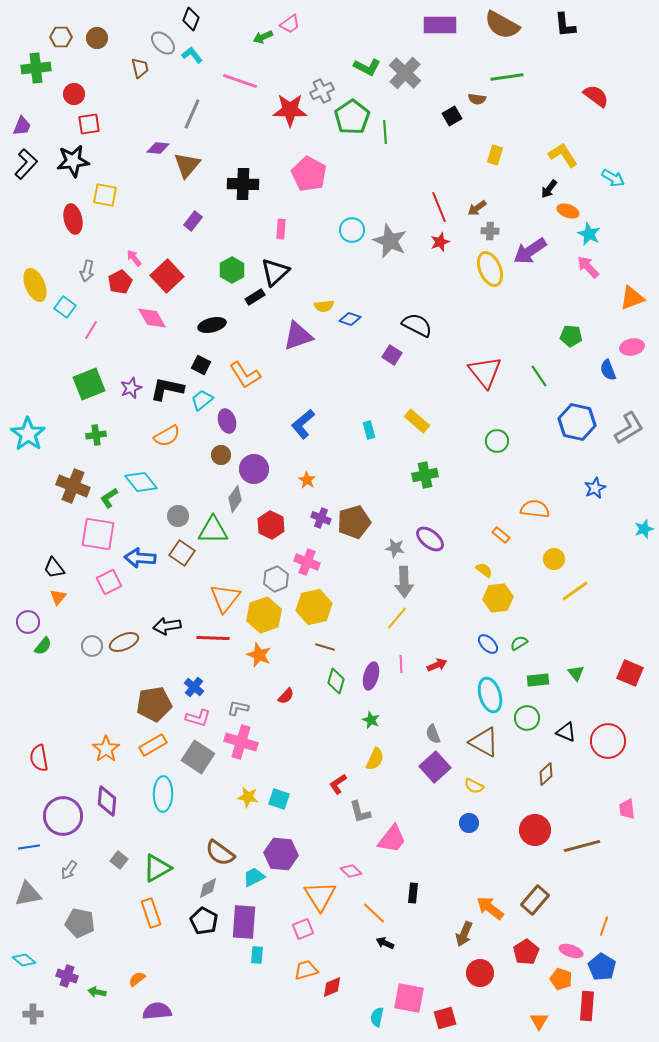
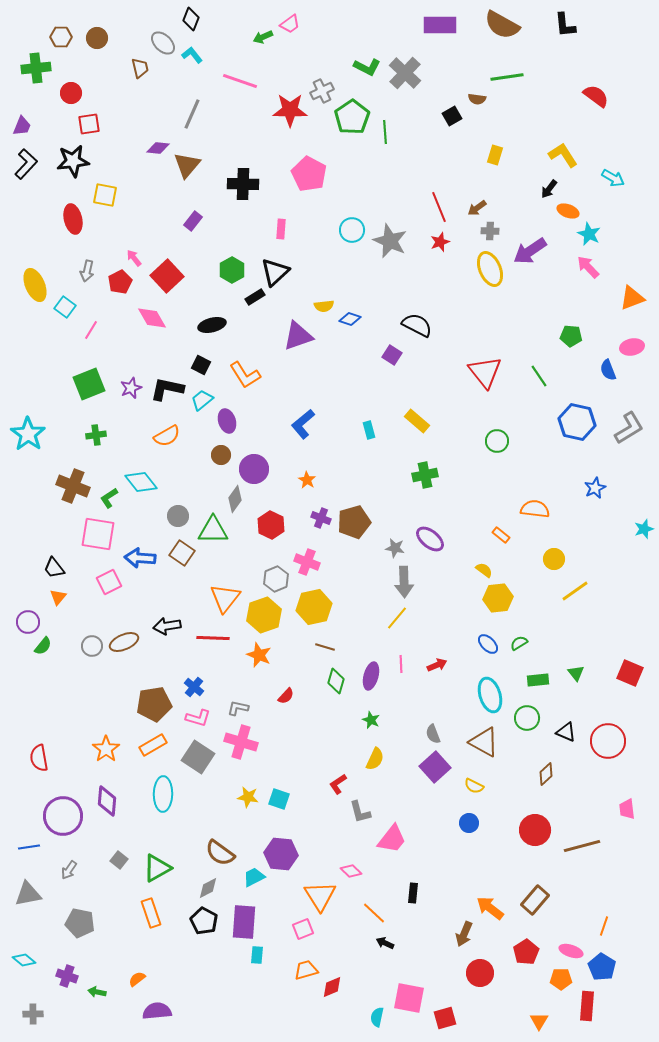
red circle at (74, 94): moved 3 px left, 1 px up
orange pentagon at (561, 979): rotated 20 degrees counterclockwise
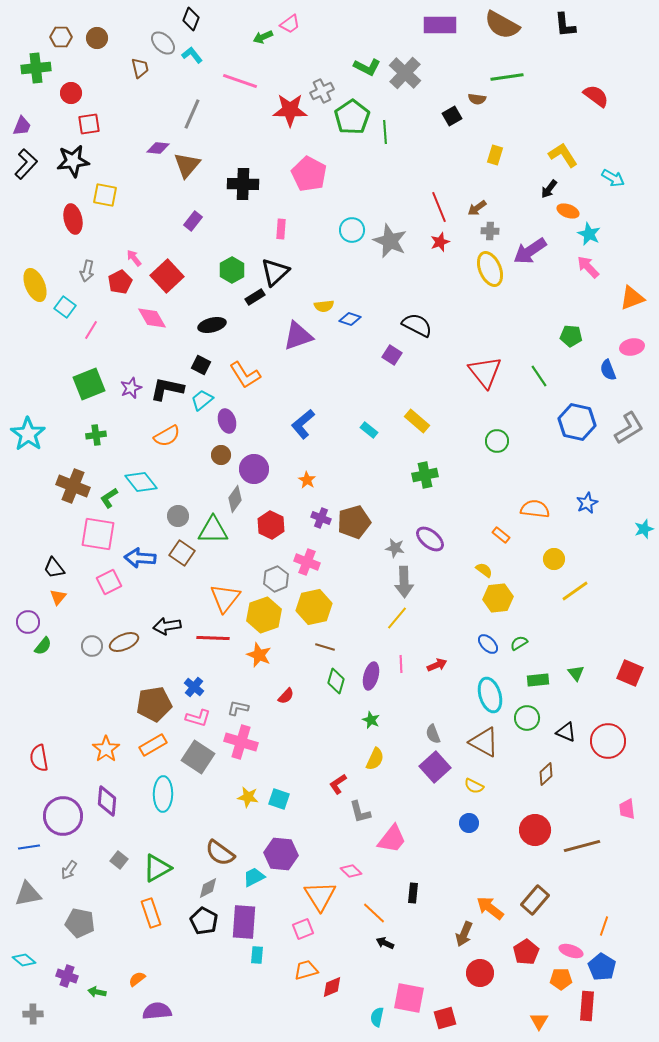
cyan rectangle at (369, 430): rotated 36 degrees counterclockwise
blue star at (595, 488): moved 8 px left, 15 px down
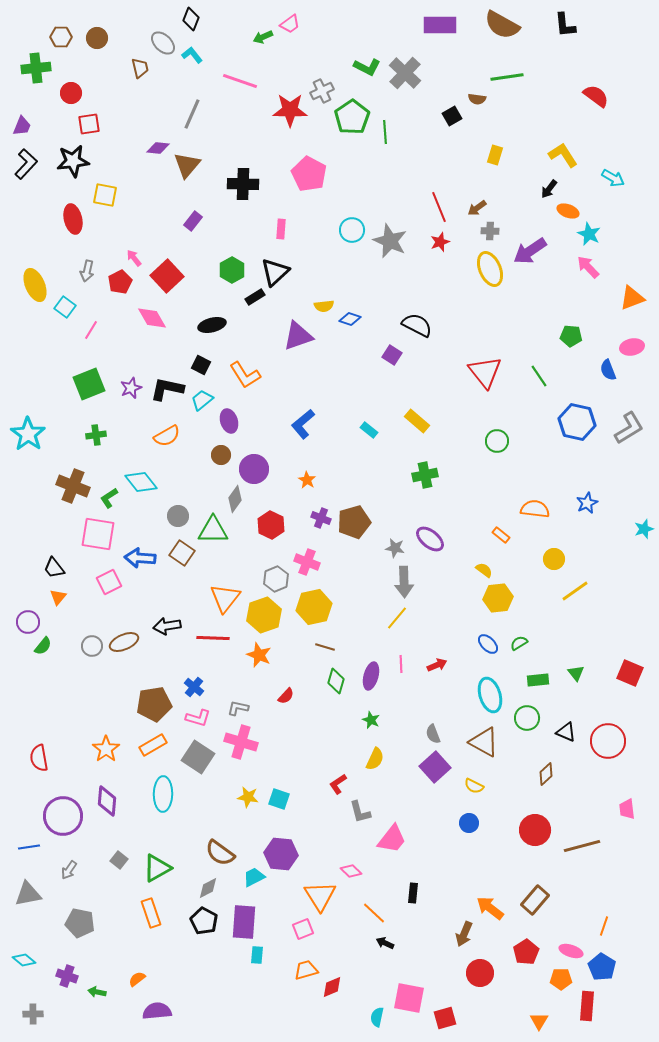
purple ellipse at (227, 421): moved 2 px right
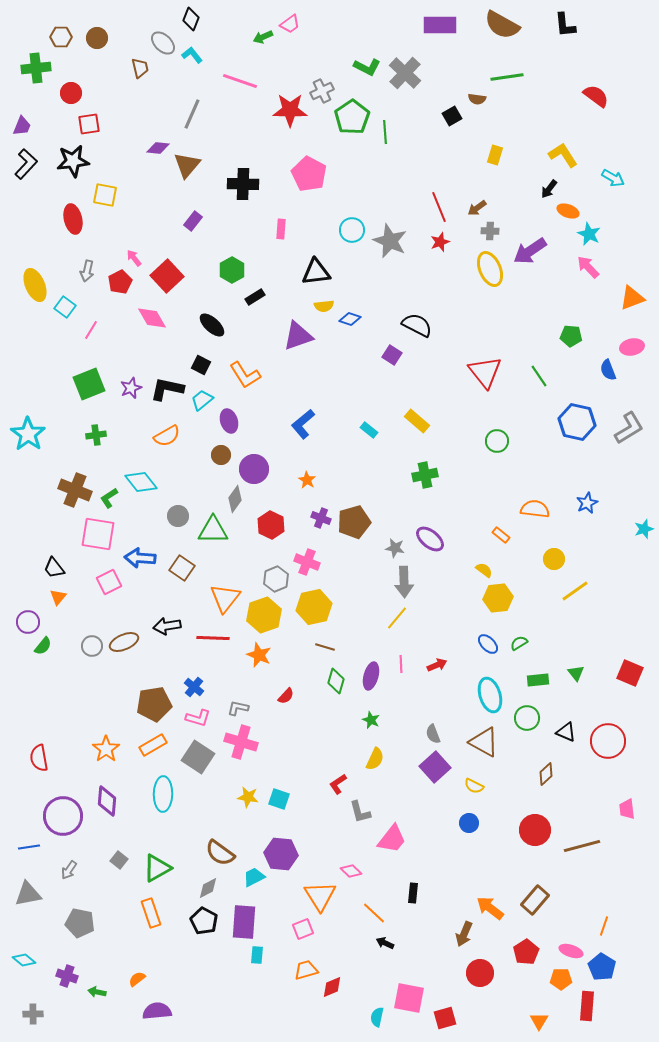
black triangle at (275, 272): moved 41 px right; rotated 36 degrees clockwise
black ellipse at (212, 325): rotated 56 degrees clockwise
brown cross at (73, 486): moved 2 px right, 4 px down
brown square at (182, 553): moved 15 px down
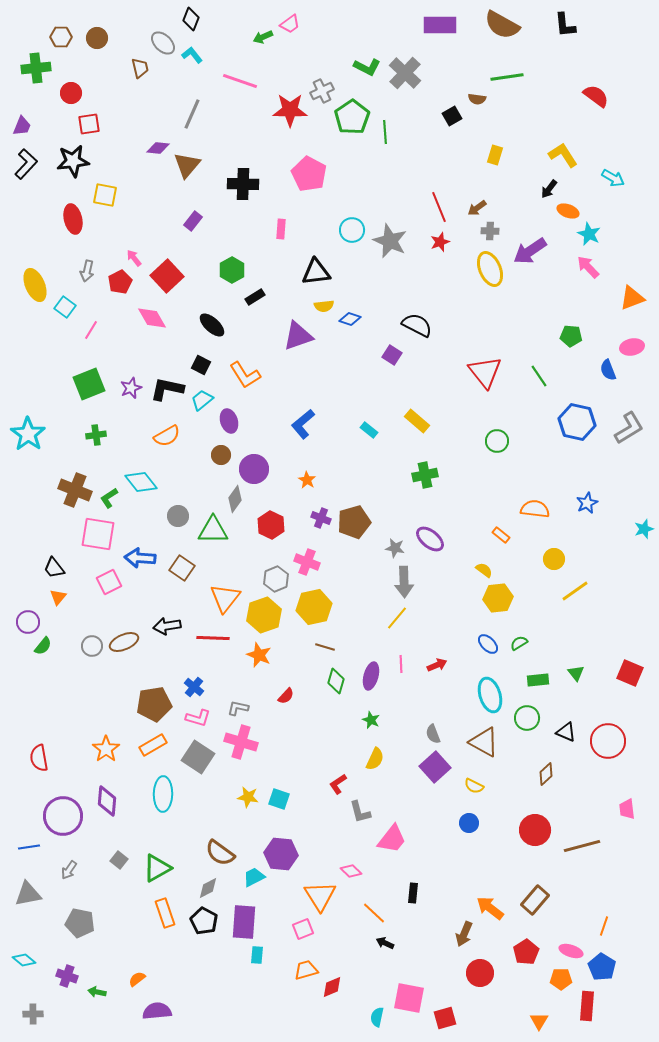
orange rectangle at (151, 913): moved 14 px right
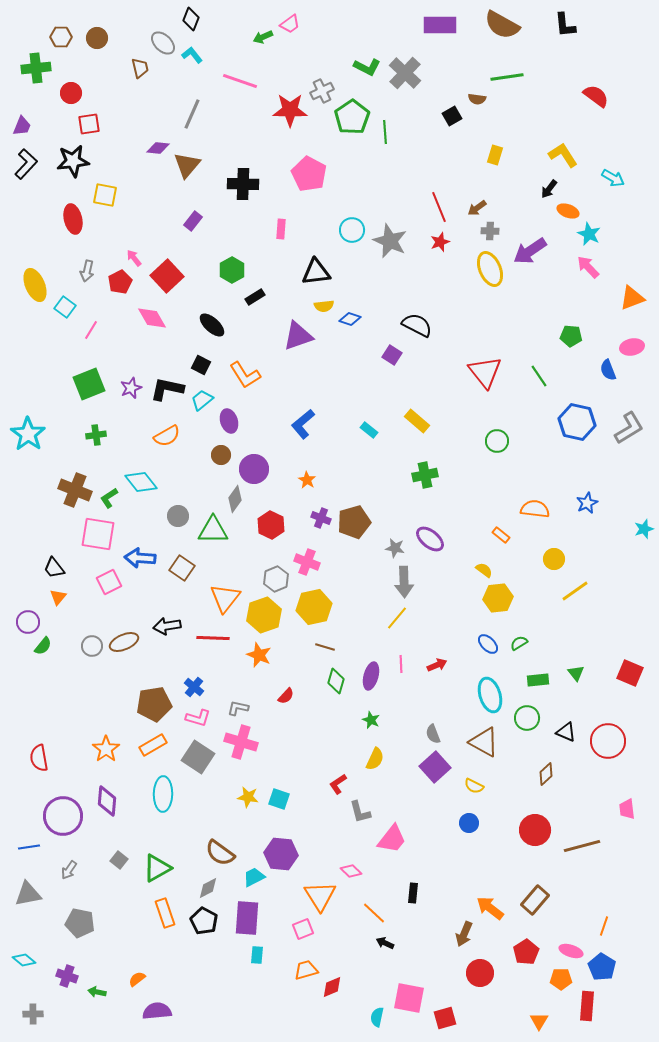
purple rectangle at (244, 922): moved 3 px right, 4 px up
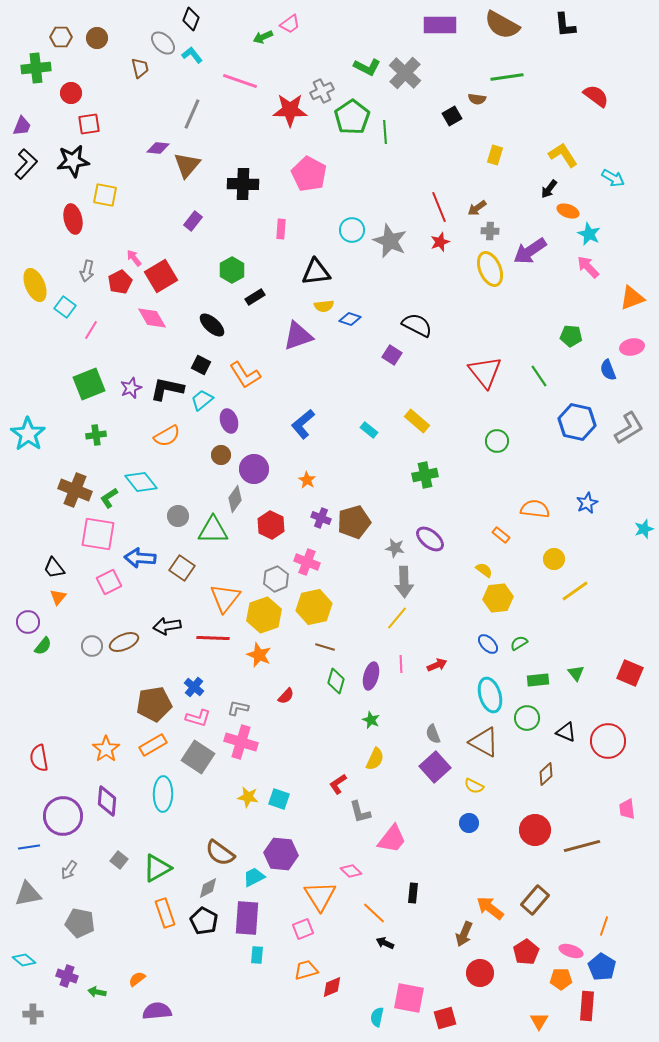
red square at (167, 276): moved 6 px left; rotated 12 degrees clockwise
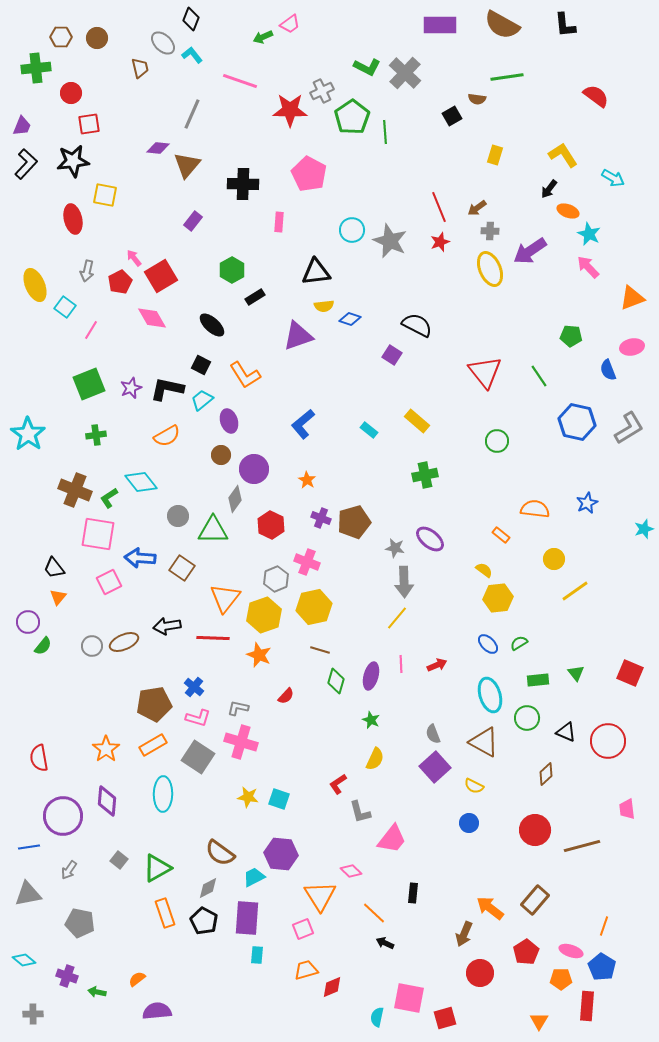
pink rectangle at (281, 229): moved 2 px left, 7 px up
brown line at (325, 647): moved 5 px left, 3 px down
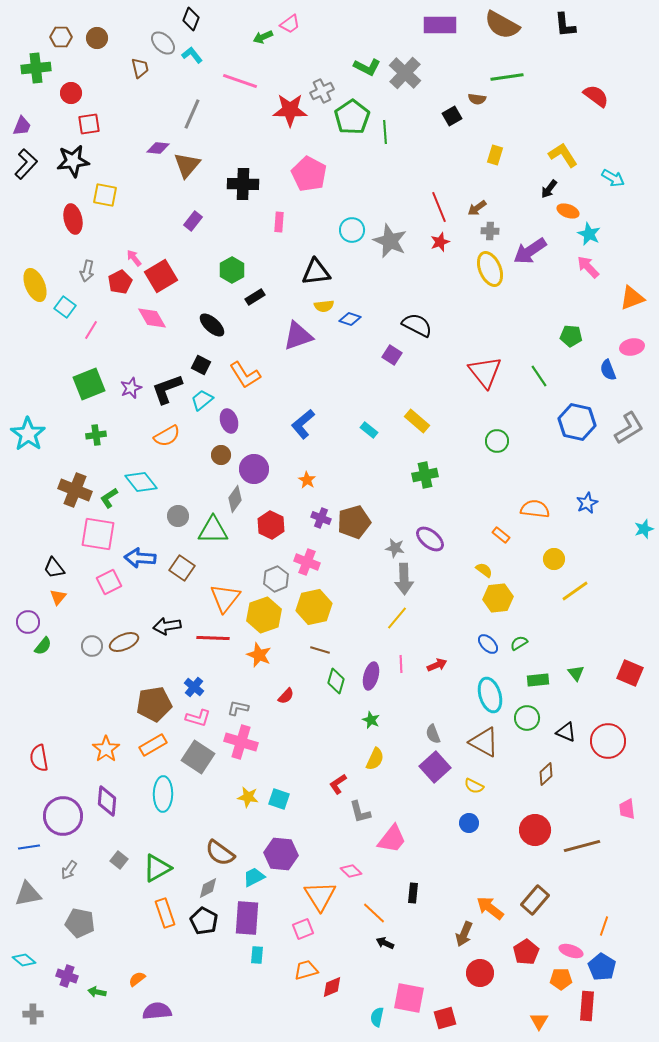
black L-shape at (167, 389): rotated 32 degrees counterclockwise
gray arrow at (404, 582): moved 3 px up
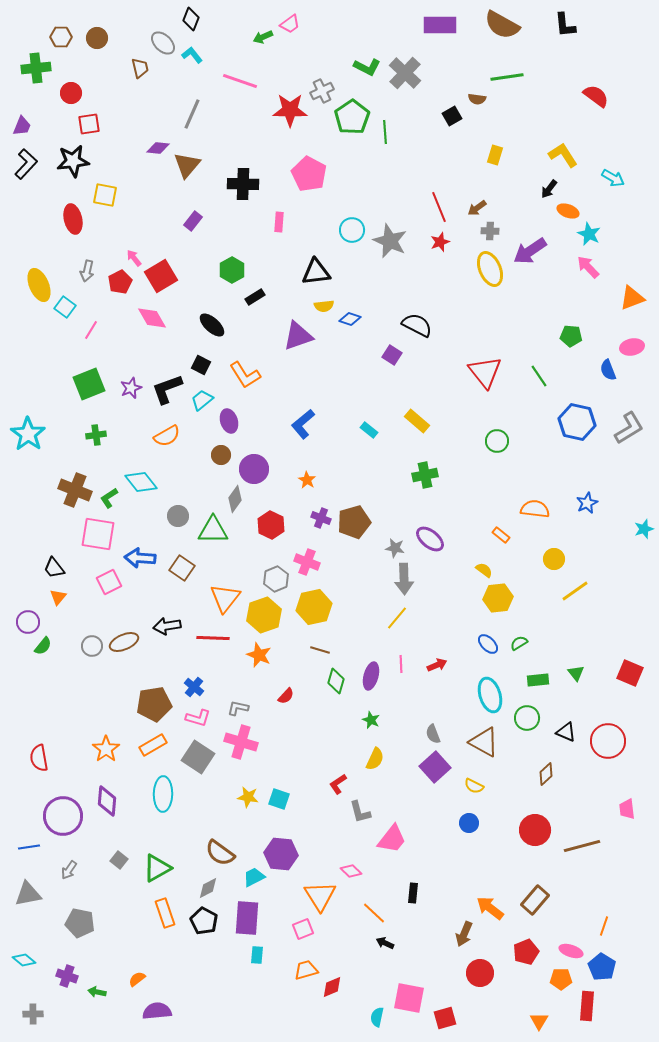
yellow ellipse at (35, 285): moved 4 px right
red pentagon at (526, 952): rotated 10 degrees clockwise
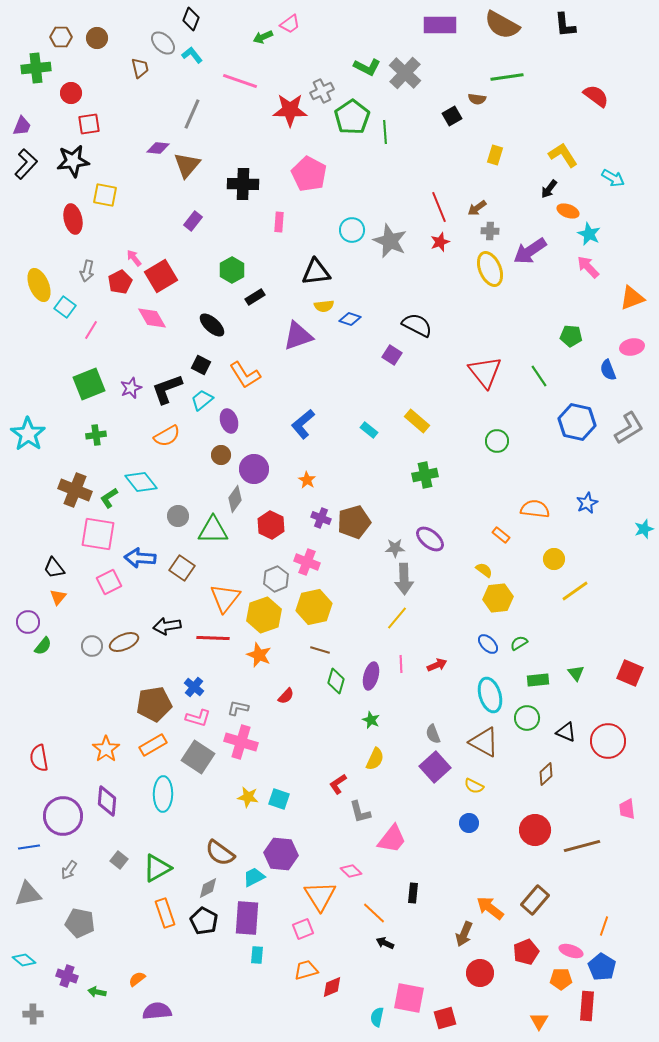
gray star at (395, 548): rotated 12 degrees counterclockwise
